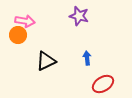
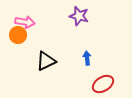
pink arrow: moved 1 px down
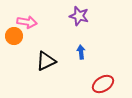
pink arrow: moved 2 px right
orange circle: moved 4 px left, 1 px down
blue arrow: moved 6 px left, 6 px up
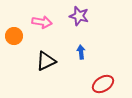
pink arrow: moved 15 px right
